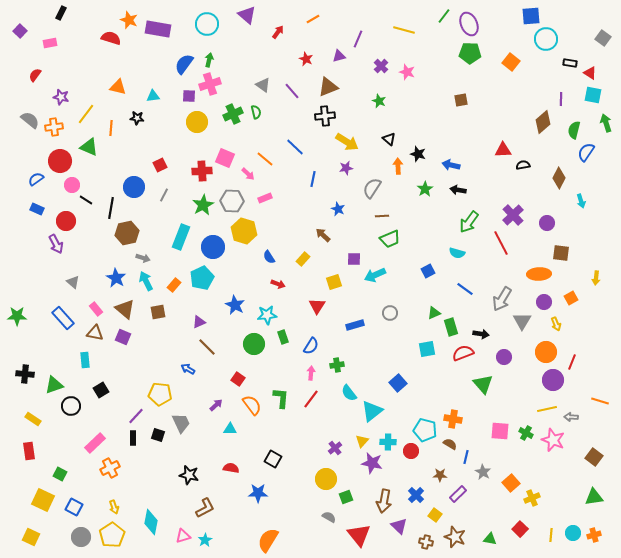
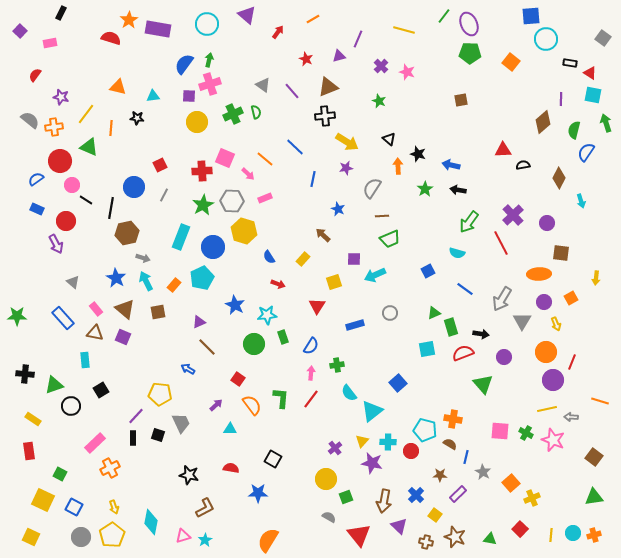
orange star at (129, 20): rotated 18 degrees clockwise
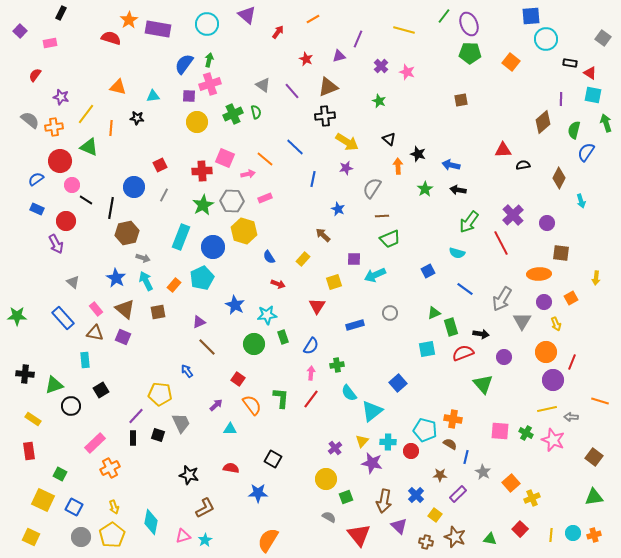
pink arrow at (248, 174): rotated 56 degrees counterclockwise
blue arrow at (188, 369): moved 1 px left, 2 px down; rotated 24 degrees clockwise
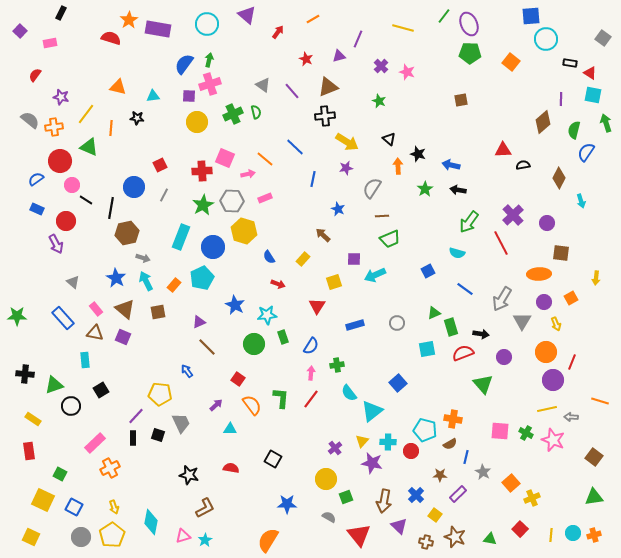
yellow line at (404, 30): moved 1 px left, 2 px up
gray circle at (390, 313): moved 7 px right, 10 px down
brown semicircle at (450, 444): rotated 120 degrees clockwise
blue star at (258, 493): moved 29 px right, 11 px down
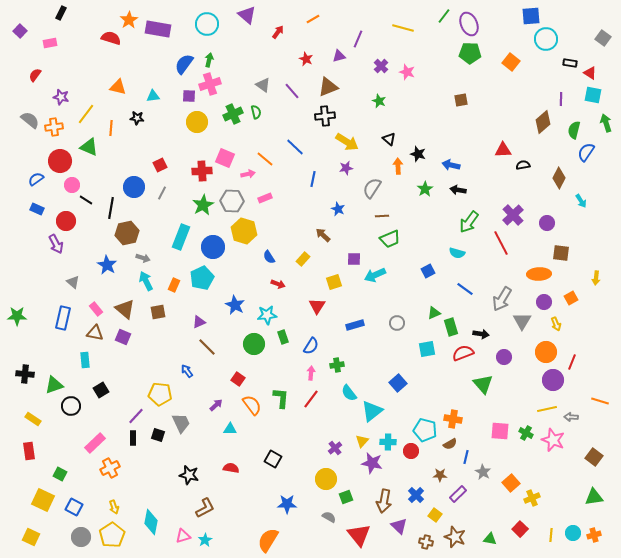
gray line at (164, 195): moved 2 px left, 2 px up
cyan arrow at (581, 201): rotated 16 degrees counterclockwise
blue star at (116, 278): moved 9 px left, 13 px up
orange rectangle at (174, 285): rotated 16 degrees counterclockwise
blue rectangle at (63, 318): rotated 55 degrees clockwise
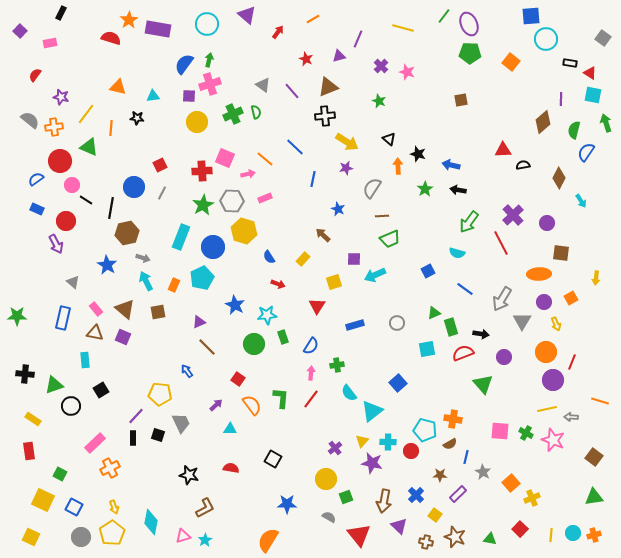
yellow pentagon at (112, 535): moved 2 px up
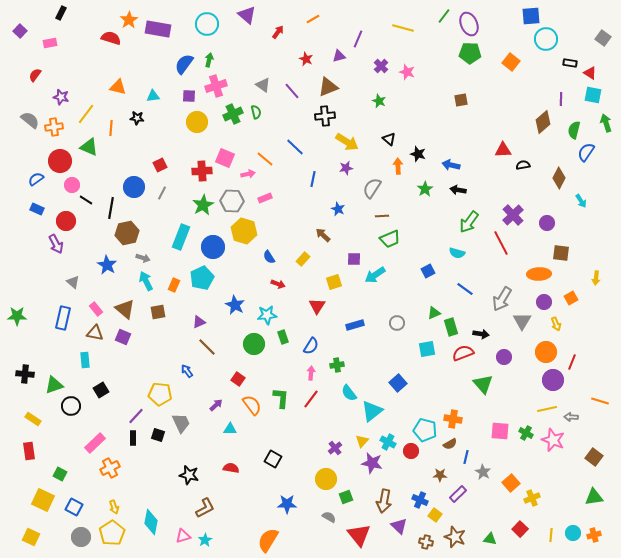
pink cross at (210, 84): moved 6 px right, 2 px down
cyan arrow at (375, 275): rotated 10 degrees counterclockwise
cyan cross at (388, 442): rotated 28 degrees clockwise
blue cross at (416, 495): moved 4 px right, 5 px down; rotated 21 degrees counterclockwise
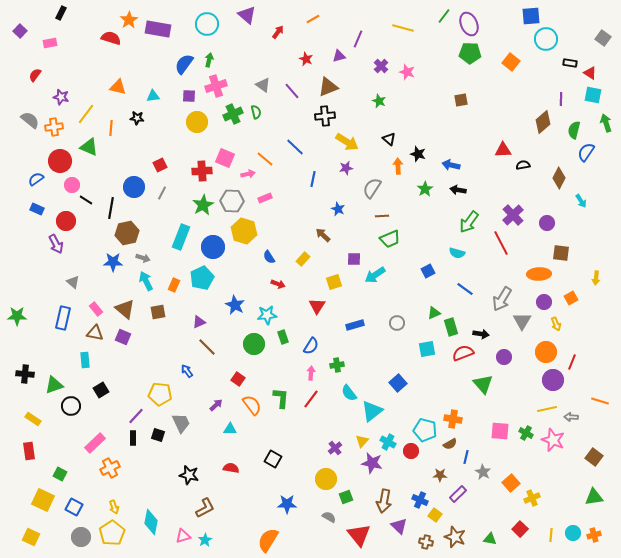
blue star at (107, 265): moved 6 px right, 3 px up; rotated 30 degrees counterclockwise
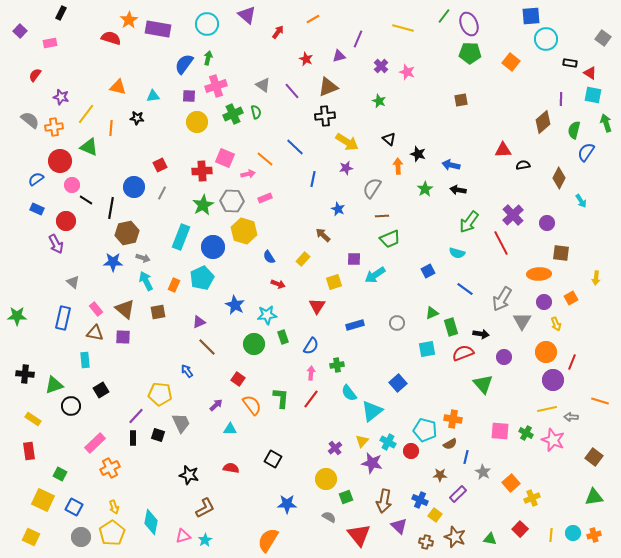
green arrow at (209, 60): moved 1 px left, 2 px up
green triangle at (434, 313): moved 2 px left
purple square at (123, 337): rotated 21 degrees counterclockwise
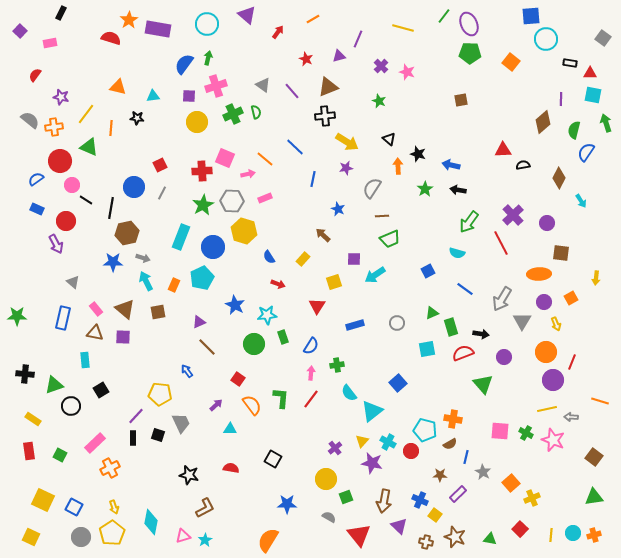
red triangle at (590, 73): rotated 32 degrees counterclockwise
green square at (60, 474): moved 19 px up
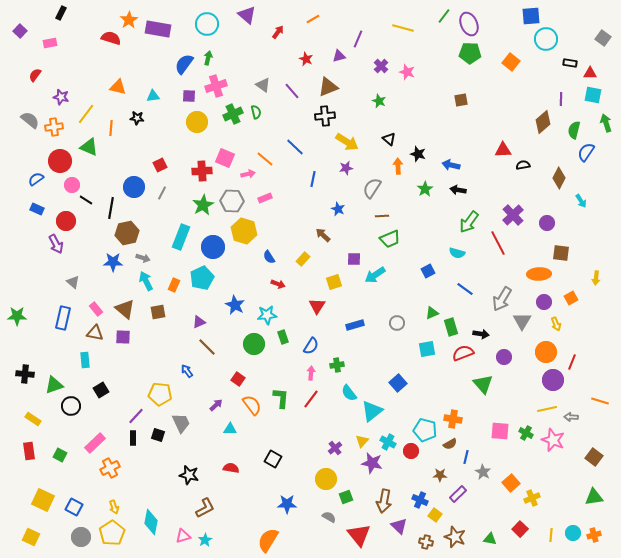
red line at (501, 243): moved 3 px left
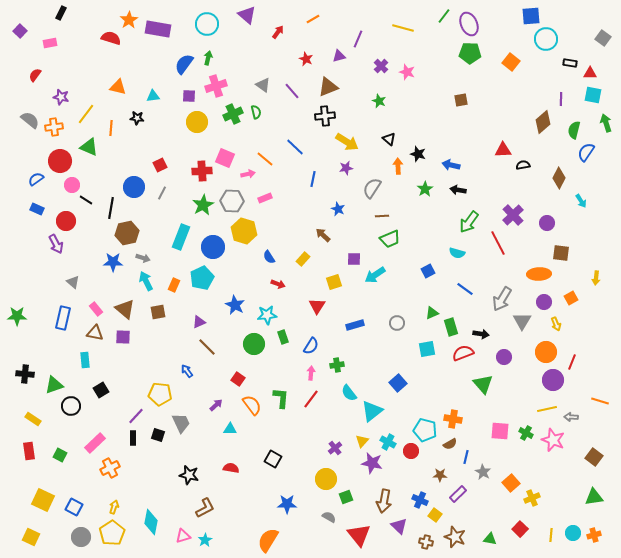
yellow arrow at (114, 507): rotated 144 degrees counterclockwise
